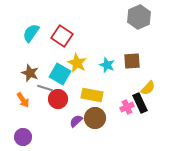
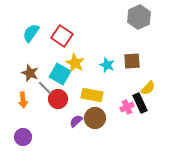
yellow star: moved 2 px left
gray line: rotated 28 degrees clockwise
orange arrow: rotated 28 degrees clockwise
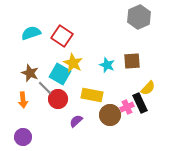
cyan semicircle: rotated 36 degrees clockwise
yellow star: moved 2 px left
brown circle: moved 15 px right, 3 px up
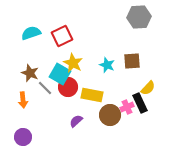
gray hexagon: rotated 20 degrees clockwise
red square: rotated 30 degrees clockwise
red circle: moved 10 px right, 12 px up
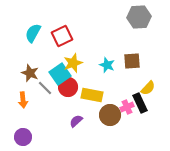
cyan semicircle: moved 2 px right; rotated 42 degrees counterclockwise
yellow star: rotated 24 degrees clockwise
cyan square: rotated 25 degrees clockwise
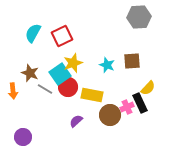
gray line: moved 1 px down; rotated 14 degrees counterclockwise
orange arrow: moved 10 px left, 9 px up
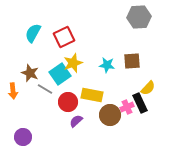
red square: moved 2 px right, 1 px down
cyan star: rotated 14 degrees counterclockwise
red circle: moved 15 px down
